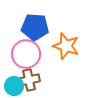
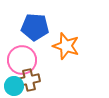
pink circle: moved 4 px left, 6 px down
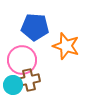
cyan circle: moved 1 px left, 1 px up
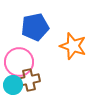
blue pentagon: rotated 16 degrees counterclockwise
orange star: moved 7 px right
pink circle: moved 3 px left, 2 px down
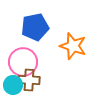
pink circle: moved 4 px right
brown cross: rotated 15 degrees clockwise
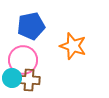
blue pentagon: moved 4 px left, 1 px up
pink circle: moved 2 px up
cyan circle: moved 1 px left, 7 px up
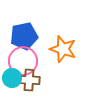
blue pentagon: moved 7 px left, 10 px down
orange star: moved 10 px left, 3 px down
pink circle: moved 1 px down
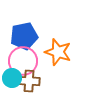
orange star: moved 5 px left, 3 px down
brown cross: moved 1 px down
